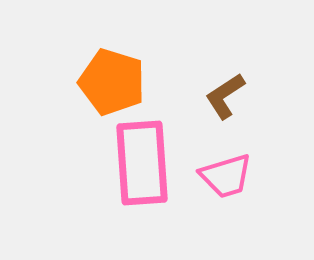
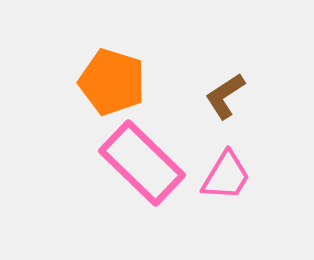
pink rectangle: rotated 42 degrees counterclockwise
pink trapezoid: rotated 42 degrees counterclockwise
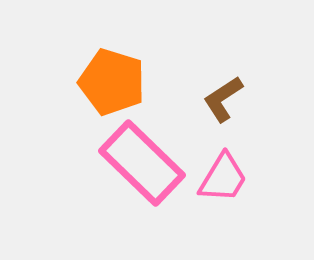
brown L-shape: moved 2 px left, 3 px down
pink trapezoid: moved 3 px left, 2 px down
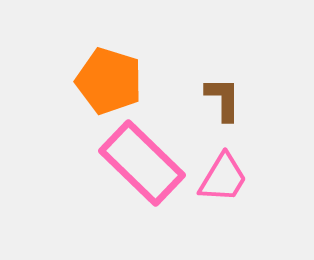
orange pentagon: moved 3 px left, 1 px up
brown L-shape: rotated 123 degrees clockwise
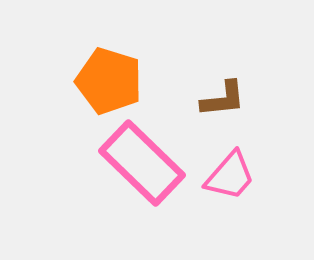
brown L-shape: rotated 84 degrees clockwise
pink trapezoid: moved 7 px right, 2 px up; rotated 10 degrees clockwise
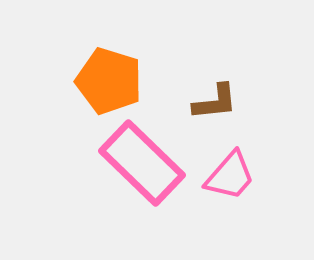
brown L-shape: moved 8 px left, 3 px down
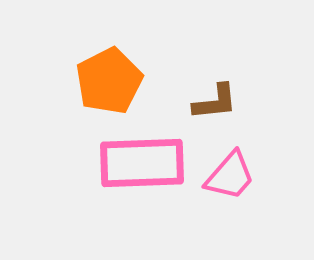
orange pentagon: rotated 28 degrees clockwise
pink rectangle: rotated 46 degrees counterclockwise
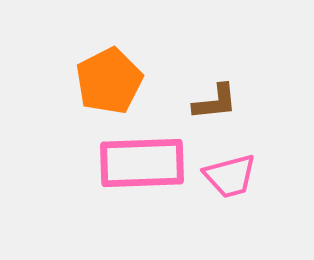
pink trapezoid: rotated 34 degrees clockwise
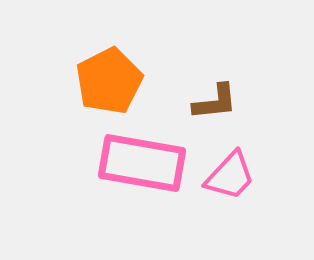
pink rectangle: rotated 12 degrees clockwise
pink trapezoid: rotated 32 degrees counterclockwise
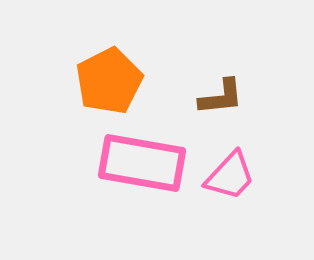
brown L-shape: moved 6 px right, 5 px up
